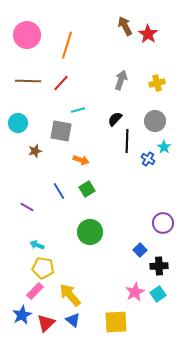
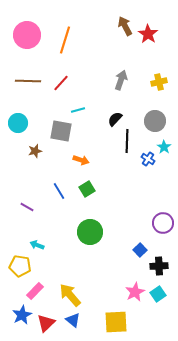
orange line: moved 2 px left, 5 px up
yellow cross: moved 2 px right, 1 px up
yellow pentagon: moved 23 px left, 2 px up
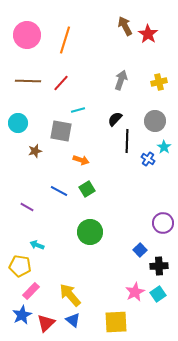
blue line: rotated 30 degrees counterclockwise
pink rectangle: moved 4 px left
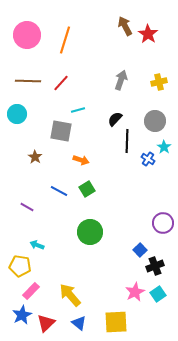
cyan circle: moved 1 px left, 9 px up
brown star: moved 6 px down; rotated 24 degrees counterclockwise
black cross: moved 4 px left; rotated 18 degrees counterclockwise
blue triangle: moved 6 px right, 3 px down
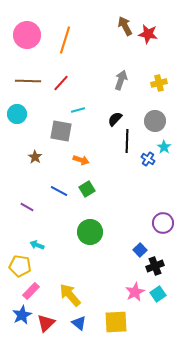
red star: rotated 24 degrees counterclockwise
yellow cross: moved 1 px down
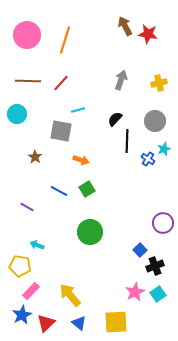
cyan star: moved 2 px down; rotated 16 degrees clockwise
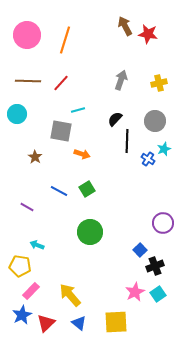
orange arrow: moved 1 px right, 6 px up
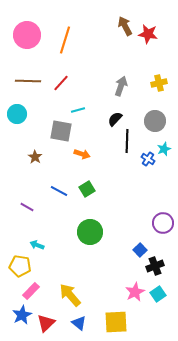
gray arrow: moved 6 px down
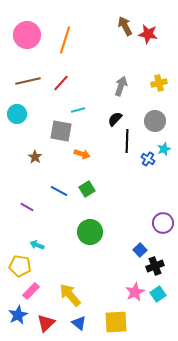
brown line: rotated 15 degrees counterclockwise
blue star: moved 4 px left
